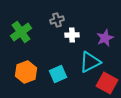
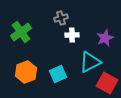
gray cross: moved 4 px right, 2 px up
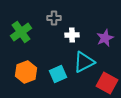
gray cross: moved 7 px left; rotated 16 degrees clockwise
cyan triangle: moved 6 px left
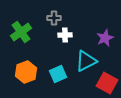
white cross: moved 7 px left
cyan triangle: moved 2 px right, 1 px up
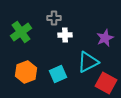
cyan triangle: moved 2 px right, 1 px down
red square: moved 1 px left
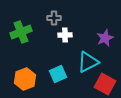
green cross: rotated 15 degrees clockwise
orange hexagon: moved 1 px left, 7 px down
red square: moved 1 px left, 1 px down
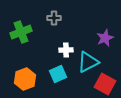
white cross: moved 1 px right, 15 px down
